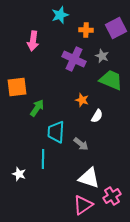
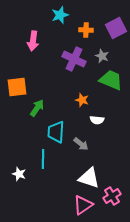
white semicircle: moved 4 px down; rotated 64 degrees clockwise
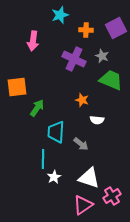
white star: moved 35 px right, 3 px down; rotated 24 degrees clockwise
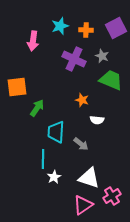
cyan star: moved 11 px down
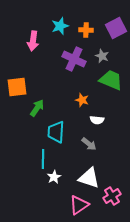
gray arrow: moved 8 px right
pink triangle: moved 4 px left
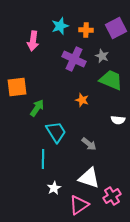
white semicircle: moved 21 px right
cyan trapezoid: rotated 145 degrees clockwise
white star: moved 11 px down
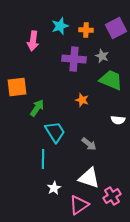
purple cross: rotated 20 degrees counterclockwise
cyan trapezoid: moved 1 px left
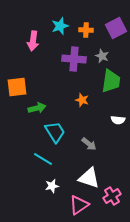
green trapezoid: moved 1 px down; rotated 75 degrees clockwise
green arrow: rotated 42 degrees clockwise
cyan line: rotated 60 degrees counterclockwise
white star: moved 2 px left, 2 px up; rotated 16 degrees clockwise
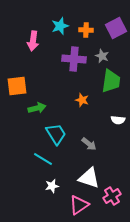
orange square: moved 1 px up
cyan trapezoid: moved 1 px right, 2 px down
